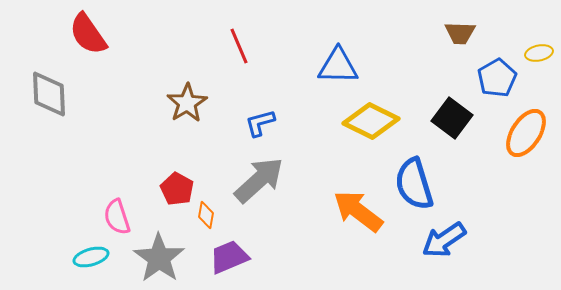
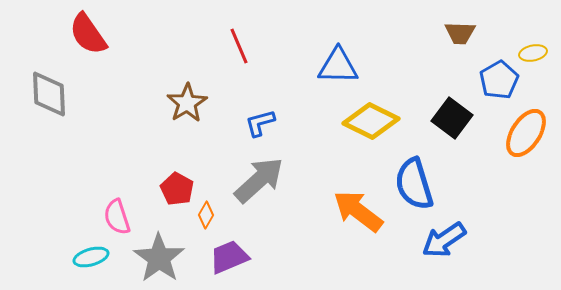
yellow ellipse: moved 6 px left
blue pentagon: moved 2 px right, 2 px down
orange diamond: rotated 20 degrees clockwise
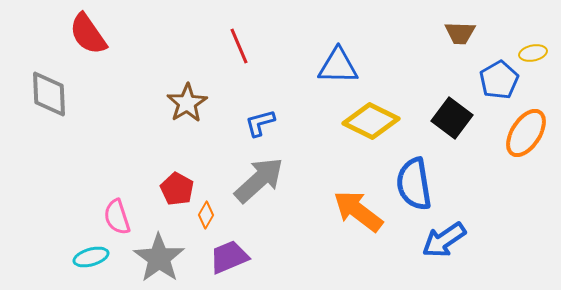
blue semicircle: rotated 8 degrees clockwise
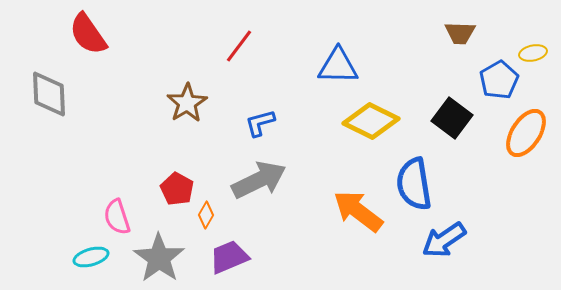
red line: rotated 60 degrees clockwise
gray arrow: rotated 16 degrees clockwise
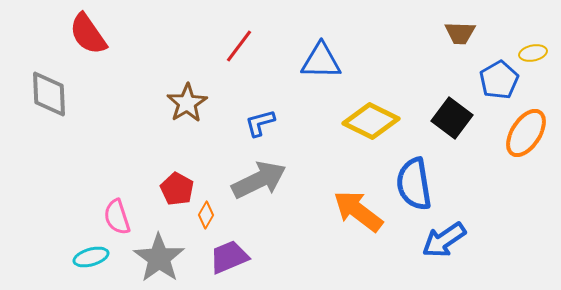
blue triangle: moved 17 px left, 5 px up
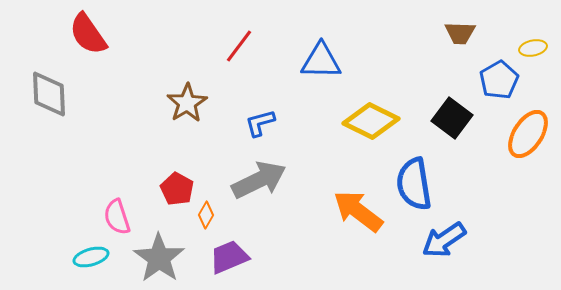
yellow ellipse: moved 5 px up
orange ellipse: moved 2 px right, 1 px down
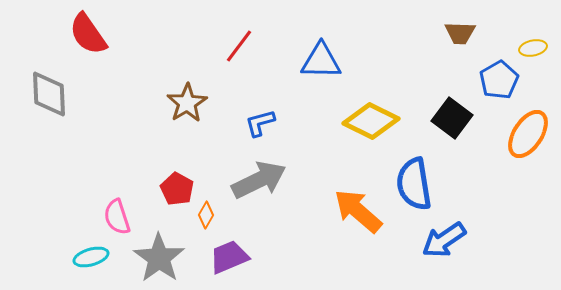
orange arrow: rotated 4 degrees clockwise
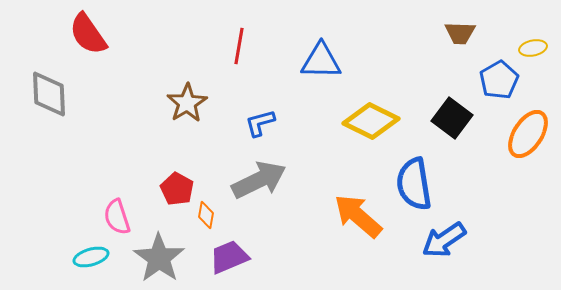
red line: rotated 27 degrees counterclockwise
orange arrow: moved 5 px down
orange diamond: rotated 20 degrees counterclockwise
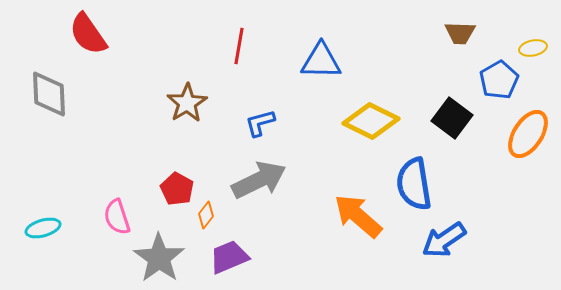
orange diamond: rotated 28 degrees clockwise
cyan ellipse: moved 48 px left, 29 px up
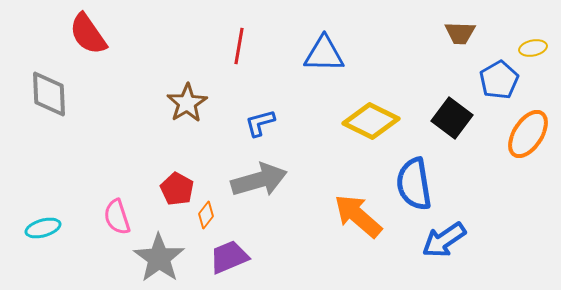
blue triangle: moved 3 px right, 7 px up
gray arrow: rotated 10 degrees clockwise
